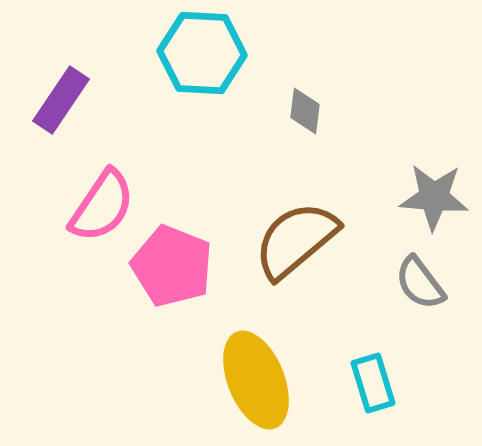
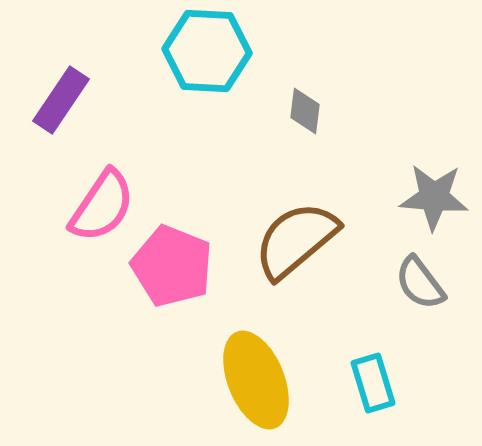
cyan hexagon: moved 5 px right, 2 px up
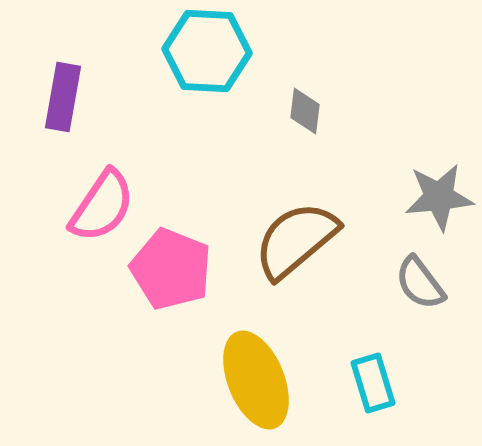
purple rectangle: moved 2 px right, 3 px up; rotated 24 degrees counterclockwise
gray star: moved 5 px right; rotated 10 degrees counterclockwise
pink pentagon: moved 1 px left, 3 px down
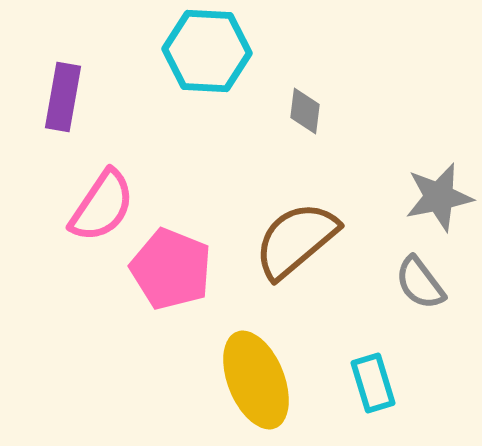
gray star: rotated 6 degrees counterclockwise
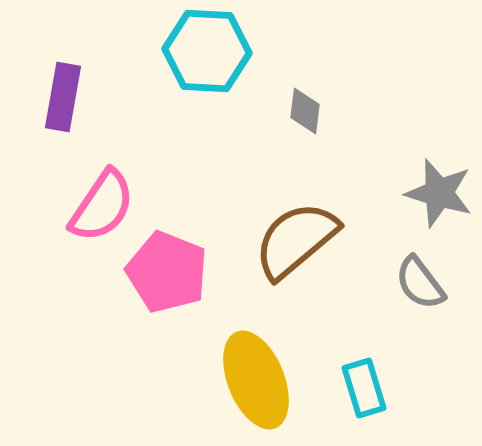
gray star: moved 4 px up; rotated 28 degrees clockwise
pink pentagon: moved 4 px left, 3 px down
cyan rectangle: moved 9 px left, 5 px down
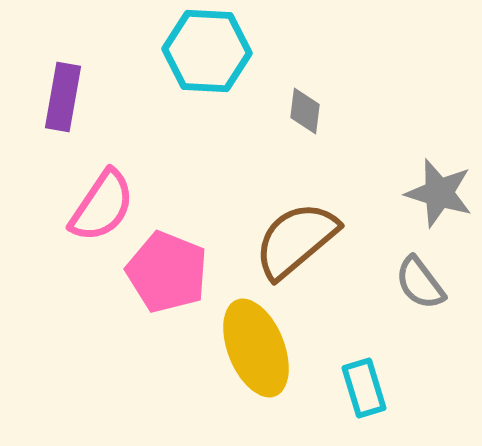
yellow ellipse: moved 32 px up
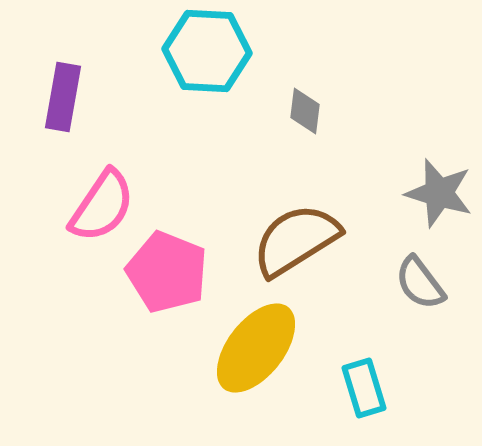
brown semicircle: rotated 8 degrees clockwise
yellow ellipse: rotated 60 degrees clockwise
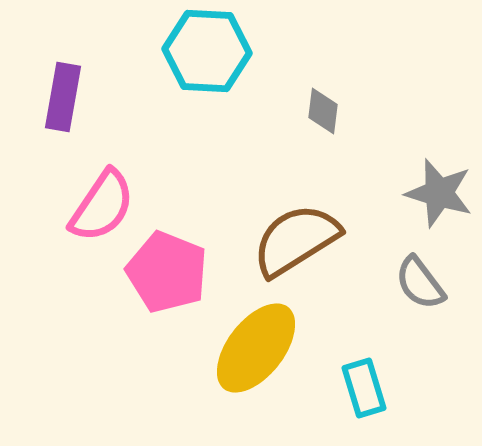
gray diamond: moved 18 px right
